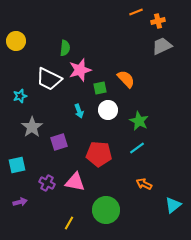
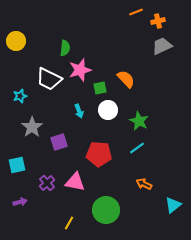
purple cross: rotated 21 degrees clockwise
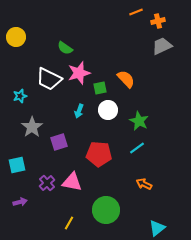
yellow circle: moved 4 px up
green semicircle: rotated 119 degrees clockwise
pink star: moved 1 px left, 3 px down
cyan arrow: rotated 40 degrees clockwise
pink triangle: moved 3 px left
cyan triangle: moved 16 px left, 23 px down
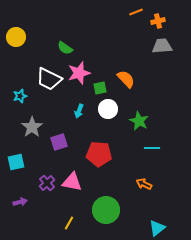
gray trapezoid: rotated 20 degrees clockwise
white circle: moved 1 px up
cyan line: moved 15 px right; rotated 35 degrees clockwise
cyan square: moved 1 px left, 3 px up
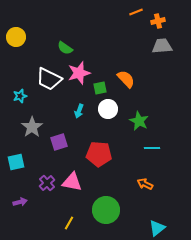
orange arrow: moved 1 px right
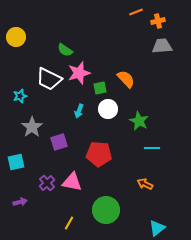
green semicircle: moved 2 px down
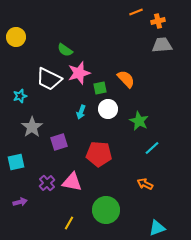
gray trapezoid: moved 1 px up
cyan arrow: moved 2 px right, 1 px down
cyan line: rotated 42 degrees counterclockwise
cyan triangle: rotated 18 degrees clockwise
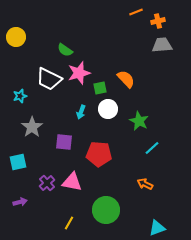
purple square: moved 5 px right; rotated 24 degrees clockwise
cyan square: moved 2 px right
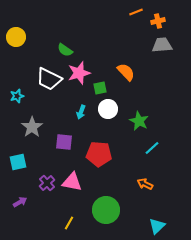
orange semicircle: moved 7 px up
cyan star: moved 3 px left
purple arrow: rotated 16 degrees counterclockwise
cyan triangle: moved 2 px up; rotated 24 degrees counterclockwise
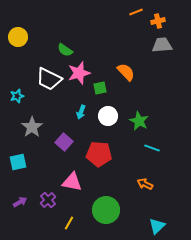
yellow circle: moved 2 px right
white circle: moved 7 px down
purple square: rotated 36 degrees clockwise
cyan line: rotated 63 degrees clockwise
purple cross: moved 1 px right, 17 px down
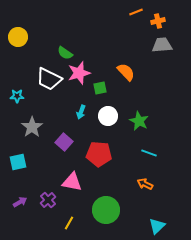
green semicircle: moved 3 px down
cyan star: rotated 16 degrees clockwise
cyan line: moved 3 px left, 5 px down
